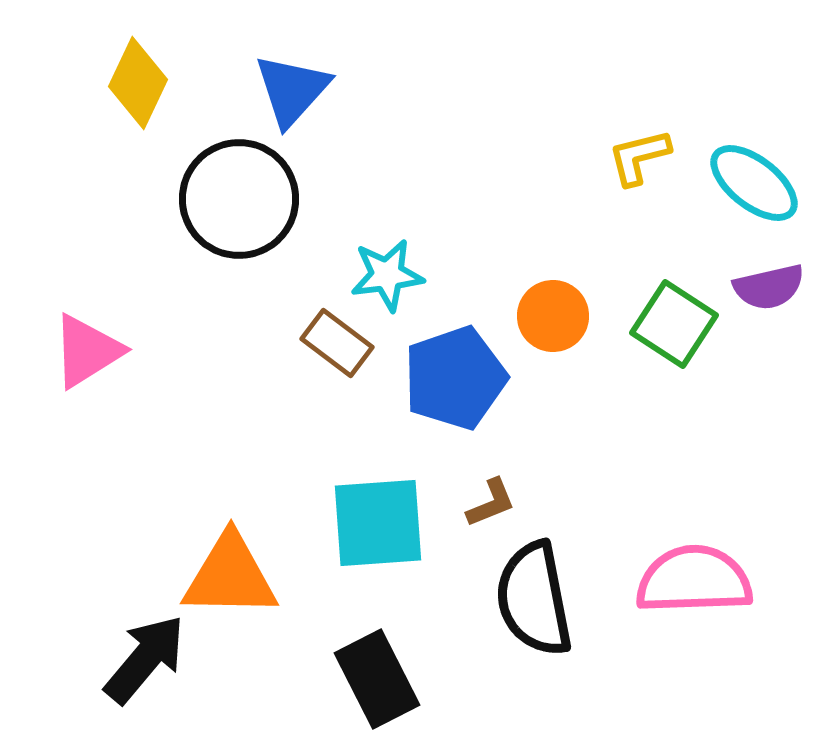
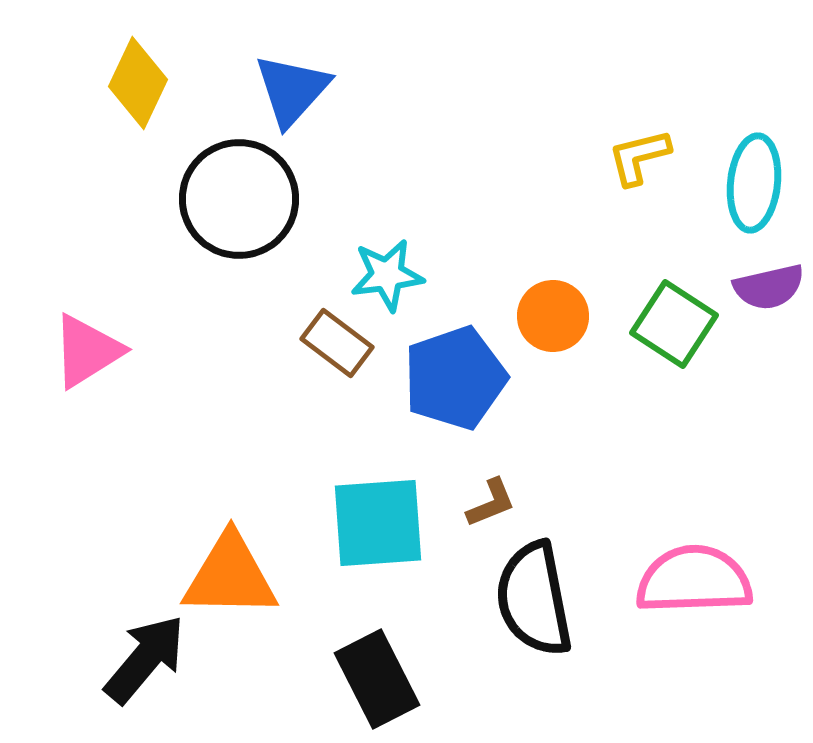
cyan ellipse: rotated 58 degrees clockwise
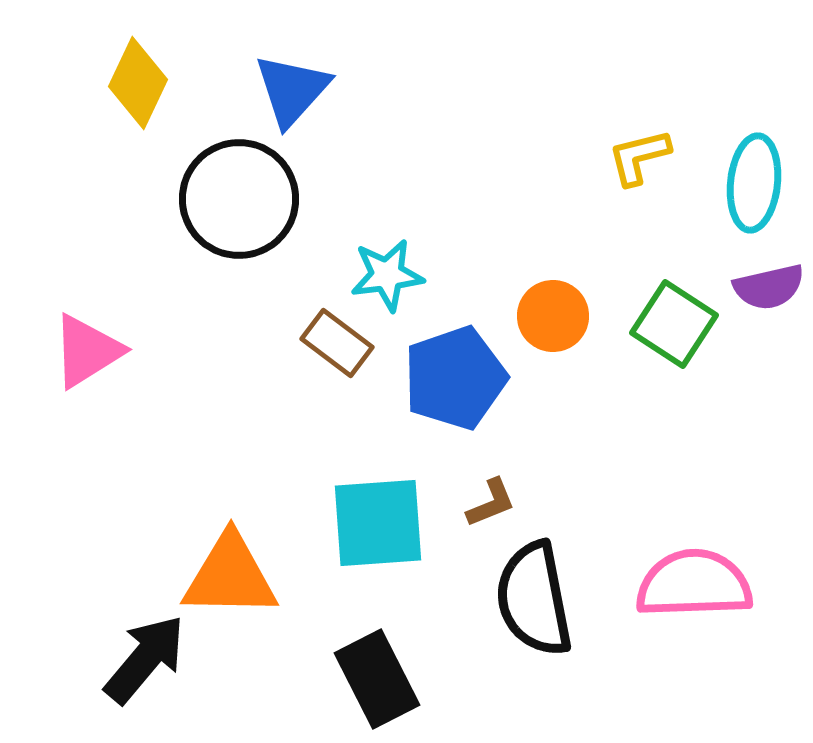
pink semicircle: moved 4 px down
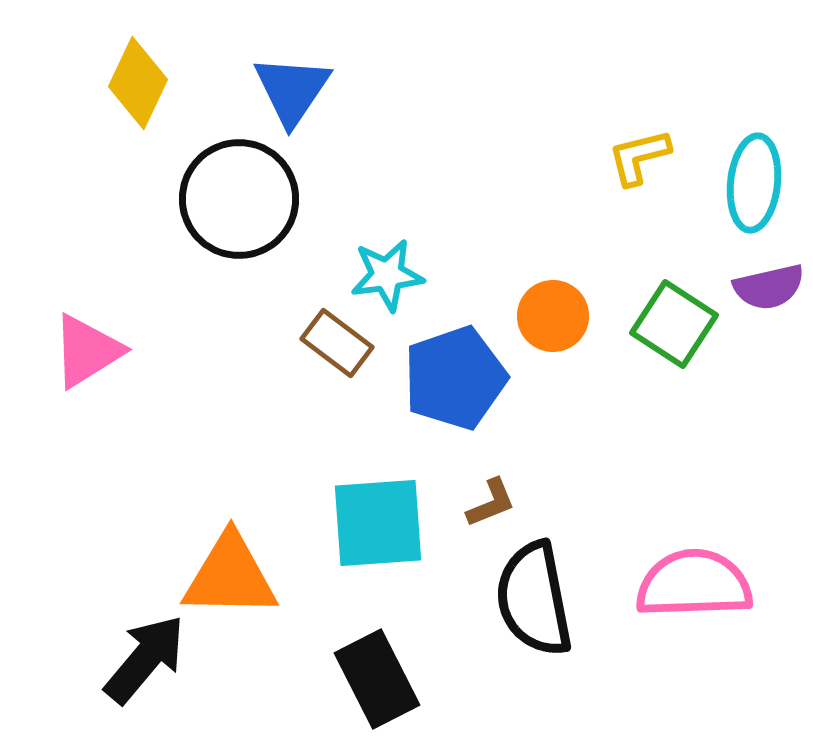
blue triangle: rotated 8 degrees counterclockwise
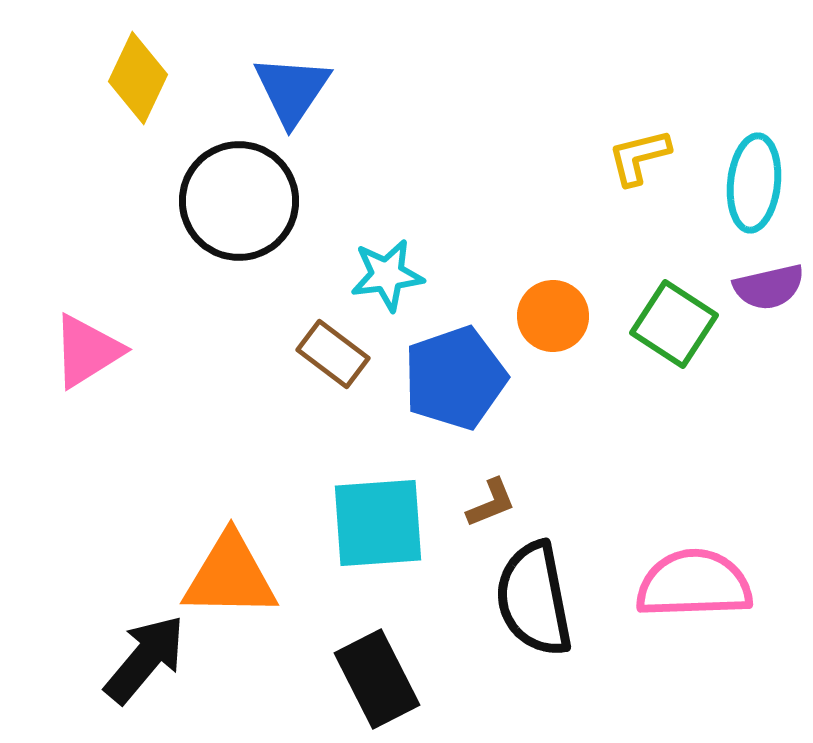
yellow diamond: moved 5 px up
black circle: moved 2 px down
brown rectangle: moved 4 px left, 11 px down
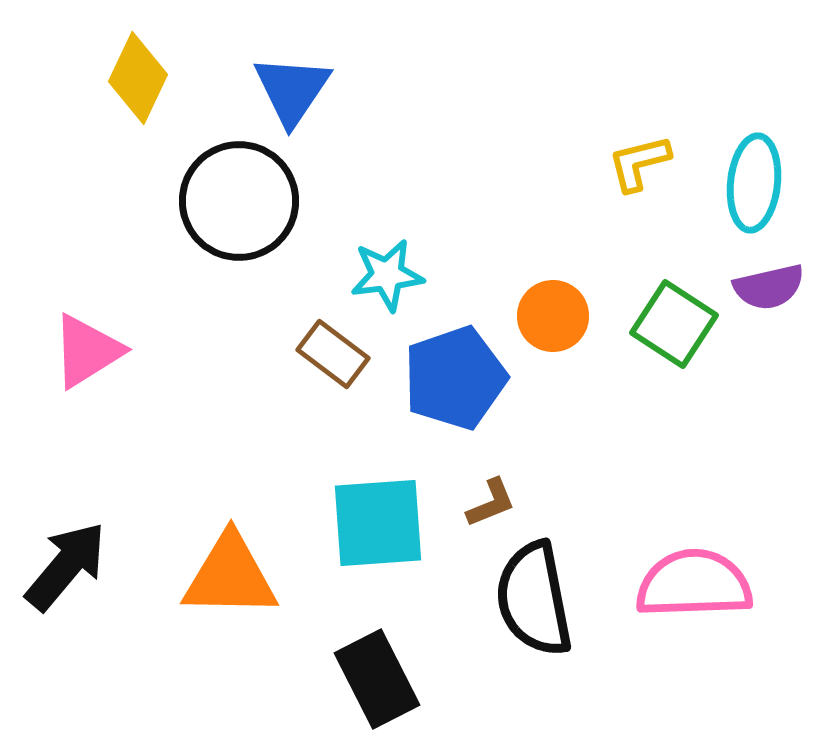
yellow L-shape: moved 6 px down
black arrow: moved 79 px left, 93 px up
